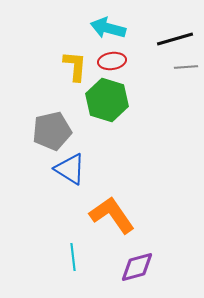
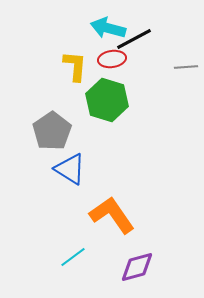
black line: moved 41 px left; rotated 12 degrees counterclockwise
red ellipse: moved 2 px up
gray pentagon: rotated 21 degrees counterclockwise
cyan line: rotated 60 degrees clockwise
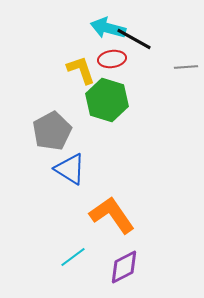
black line: rotated 57 degrees clockwise
yellow L-shape: moved 6 px right, 4 px down; rotated 24 degrees counterclockwise
gray pentagon: rotated 6 degrees clockwise
purple diamond: moved 13 px left; rotated 12 degrees counterclockwise
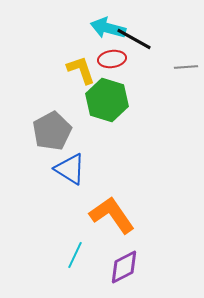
cyan line: moved 2 px right, 2 px up; rotated 28 degrees counterclockwise
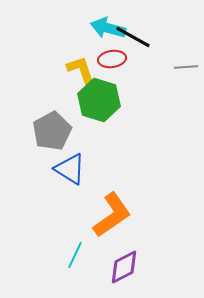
black line: moved 1 px left, 2 px up
green hexagon: moved 8 px left
orange L-shape: rotated 90 degrees clockwise
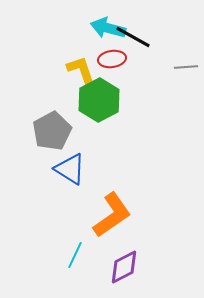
green hexagon: rotated 15 degrees clockwise
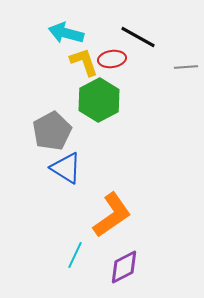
cyan arrow: moved 42 px left, 5 px down
black line: moved 5 px right
yellow L-shape: moved 3 px right, 8 px up
blue triangle: moved 4 px left, 1 px up
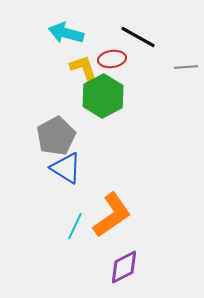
yellow L-shape: moved 7 px down
green hexagon: moved 4 px right, 4 px up
gray pentagon: moved 4 px right, 5 px down
cyan line: moved 29 px up
